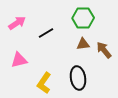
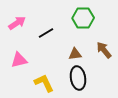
brown triangle: moved 8 px left, 10 px down
yellow L-shape: rotated 120 degrees clockwise
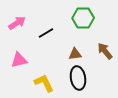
brown arrow: moved 1 px right, 1 px down
